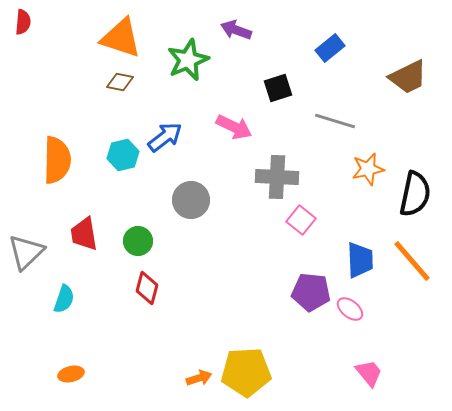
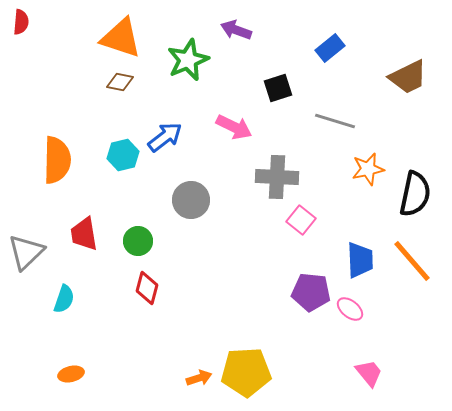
red semicircle: moved 2 px left
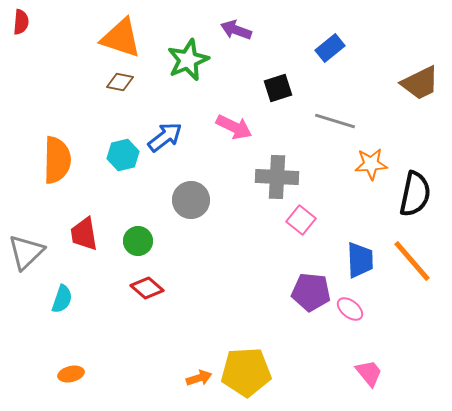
brown trapezoid: moved 12 px right, 6 px down
orange star: moved 3 px right, 5 px up; rotated 8 degrees clockwise
red diamond: rotated 64 degrees counterclockwise
cyan semicircle: moved 2 px left
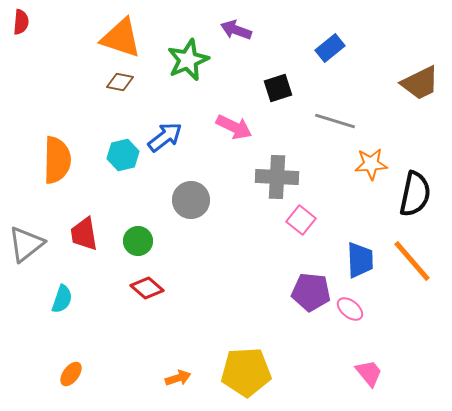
gray triangle: moved 8 px up; rotated 6 degrees clockwise
orange ellipse: rotated 40 degrees counterclockwise
orange arrow: moved 21 px left
